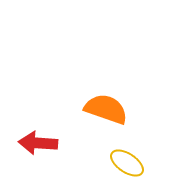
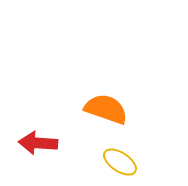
yellow ellipse: moved 7 px left, 1 px up
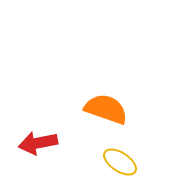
red arrow: rotated 15 degrees counterclockwise
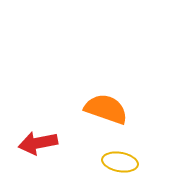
yellow ellipse: rotated 24 degrees counterclockwise
